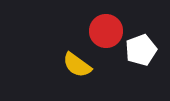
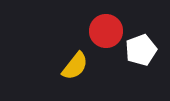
yellow semicircle: moved 2 px left, 1 px down; rotated 88 degrees counterclockwise
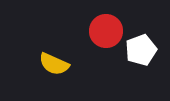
yellow semicircle: moved 21 px left, 2 px up; rotated 76 degrees clockwise
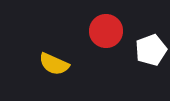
white pentagon: moved 10 px right
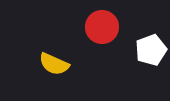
red circle: moved 4 px left, 4 px up
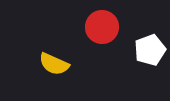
white pentagon: moved 1 px left
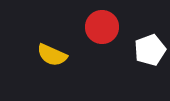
yellow semicircle: moved 2 px left, 9 px up
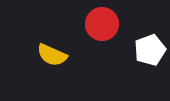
red circle: moved 3 px up
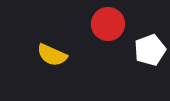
red circle: moved 6 px right
